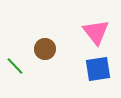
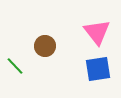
pink triangle: moved 1 px right
brown circle: moved 3 px up
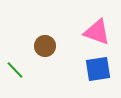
pink triangle: rotated 32 degrees counterclockwise
green line: moved 4 px down
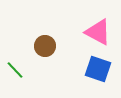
pink triangle: moved 1 px right; rotated 8 degrees clockwise
blue square: rotated 28 degrees clockwise
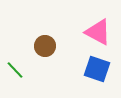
blue square: moved 1 px left
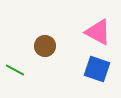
green line: rotated 18 degrees counterclockwise
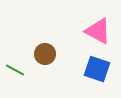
pink triangle: moved 1 px up
brown circle: moved 8 px down
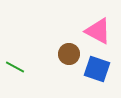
brown circle: moved 24 px right
green line: moved 3 px up
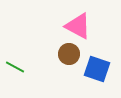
pink triangle: moved 20 px left, 5 px up
